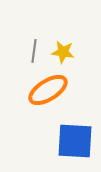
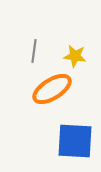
yellow star: moved 12 px right, 4 px down
orange ellipse: moved 4 px right, 1 px up
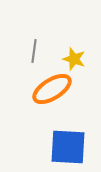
yellow star: moved 1 px left, 3 px down; rotated 10 degrees clockwise
blue square: moved 7 px left, 6 px down
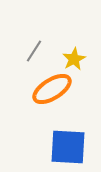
gray line: rotated 25 degrees clockwise
yellow star: rotated 25 degrees clockwise
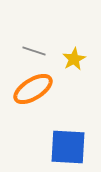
gray line: rotated 75 degrees clockwise
orange ellipse: moved 19 px left
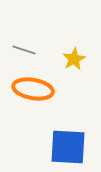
gray line: moved 10 px left, 1 px up
orange ellipse: rotated 42 degrees clockwise
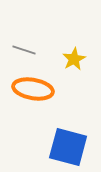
blue square: rotated 12 degrees clockwise
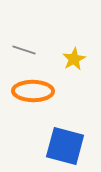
orange ellipse: moved 2 px down; rotated 9 degrees counterclockwise
blue square: moved 3 px left, 1 px up
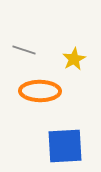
orange ellipse: moved 7 px right
blue square: rotated 18 degrees counterclockwise
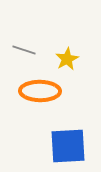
yellow star: moved 7 px left
blue square: moved 3 px right
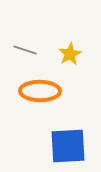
gray line: moved 1 px right
yellow star: moved 3 px right, 5 px up
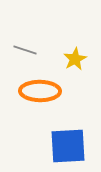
yellow star: moved 5 px right, 5 px down
